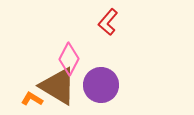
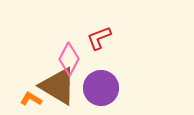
red L-shape: moved 9 px left, 16 px down; rotated 28 degrees clockwise
purple circle: moved 3 px down
orange L-shape: moved 1 px left
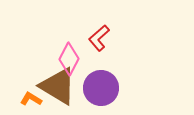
red L-shape: rotated 20 degrees counterclockwise
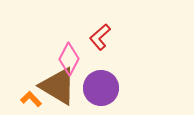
red L-shape: moved 1 px right, 1 px up
orange L-shape: rotated 15 degrees clockwise
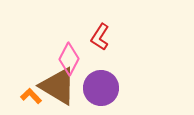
red L-shape: rotated 16 degrees counterclockwise
orange L-shape: moved 3 px up
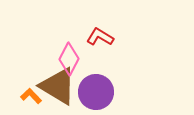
red L-shape: rotated 88 degrees clockwise
purple circle: moved 5 px left, 4 px down
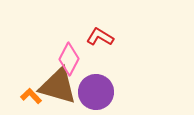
brown triangle: rotated 15 degrees counterclockwise
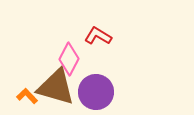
red L-shape: moved 2 px left, 1 px up
brown triangle: moved 2 px left, 1 px down
orange L-shape: moved 4 px left
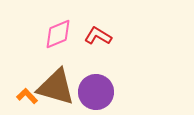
pink diamond: moved 11 px left, 25 px up; rotated 40 degrees clockwise
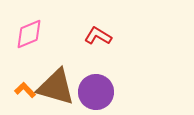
pink diamond: moved 29 px left
orange L-shape: moved 2 px left, 6 px up
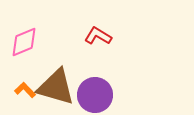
pink diamond: moved 5 px left, 8 px down
purple circle: moved 1 px left, 3 px down
